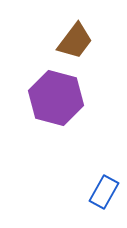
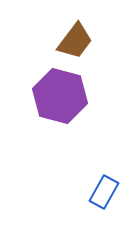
purple hexagon: moved 4 px right, 2 px up
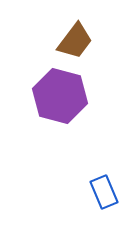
blue rectangle: rotated 52 degrees counterclockwise
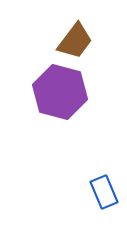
purple hexagon: moved 4 px up
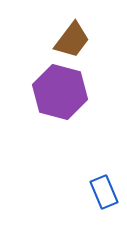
brown trapezoid: moved 3 px left, 1 px up
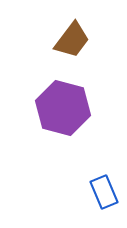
purple hexagon: moved 3 px right, 16 px down
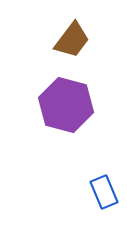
purple hexagon: moved 3 px right, 3 px up
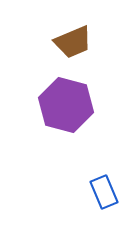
brown trapezoid: moved 1 px right, 2 px down; rotated 30 degrees clockwise
